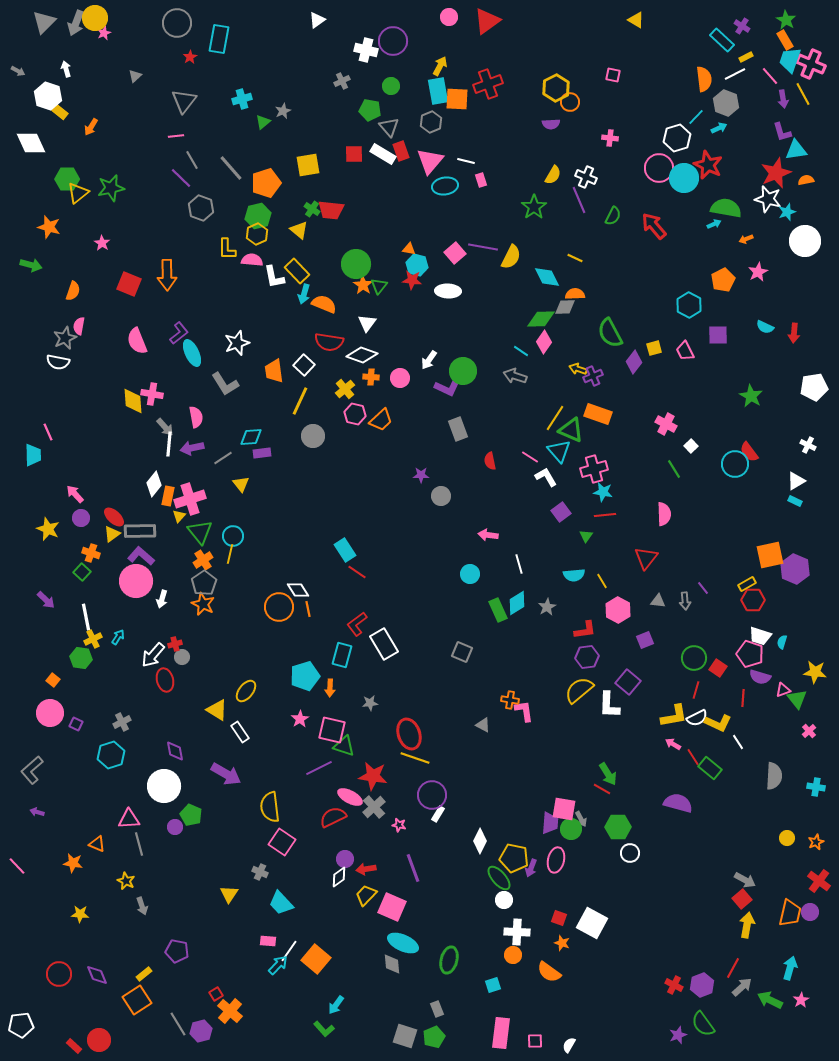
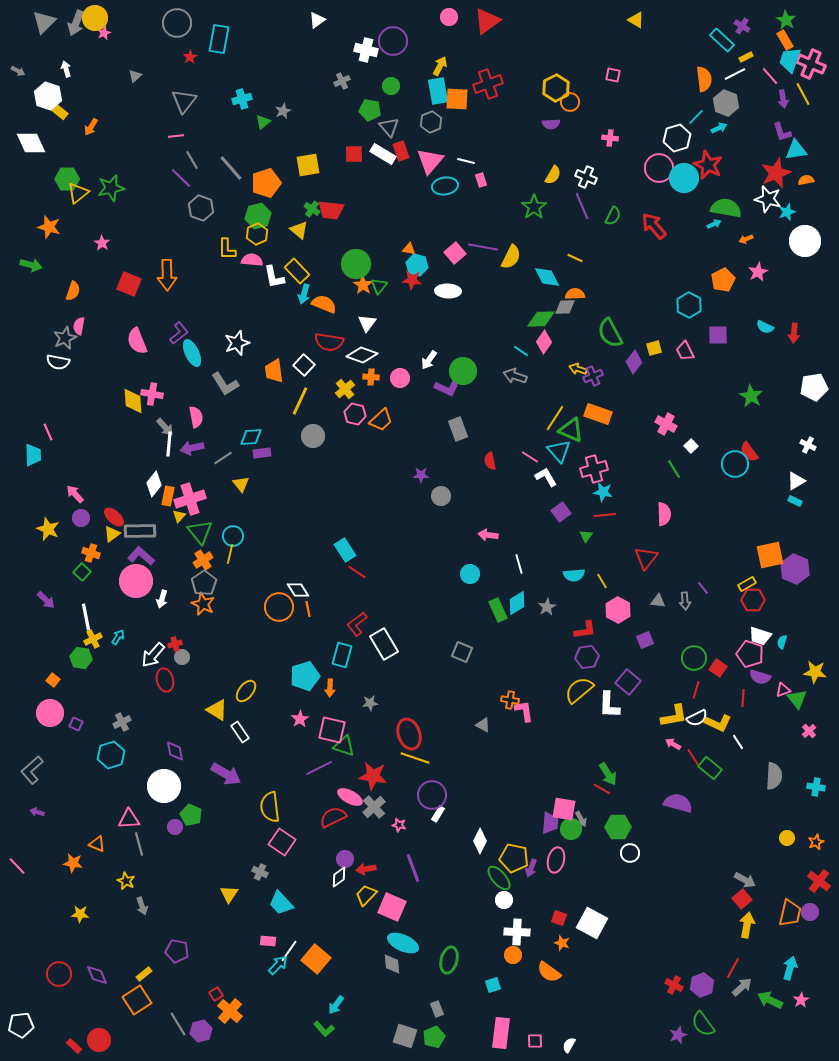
purple line at (579, 200): moved 3 px right, 6 px down
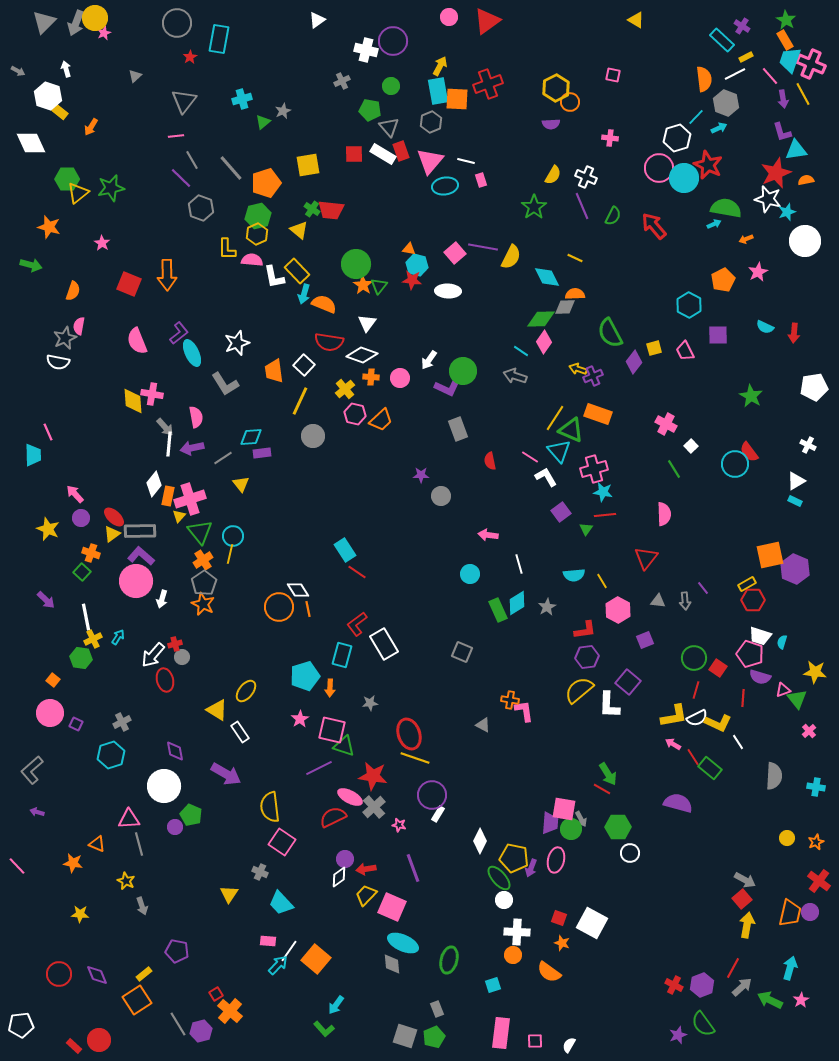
green triangle at (586, 536): moved 7 px up
